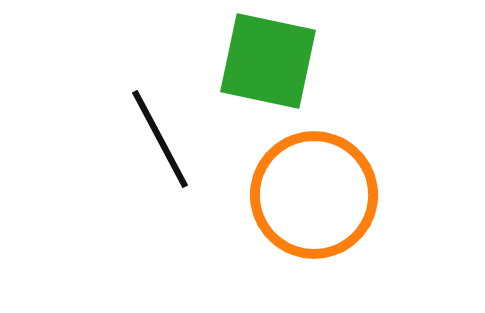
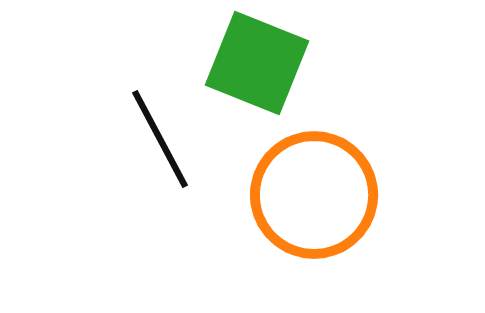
green square: moved 11 px left, 2 px down; rotated 10 degrees clockwise
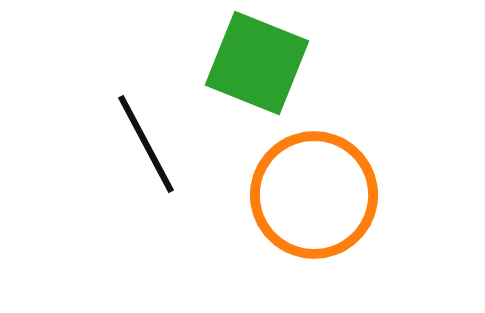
black line: moved 14 px left, 5 px down
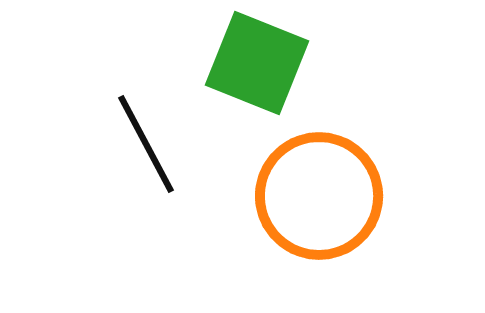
orange circle: moved 5 px right, 1 px down
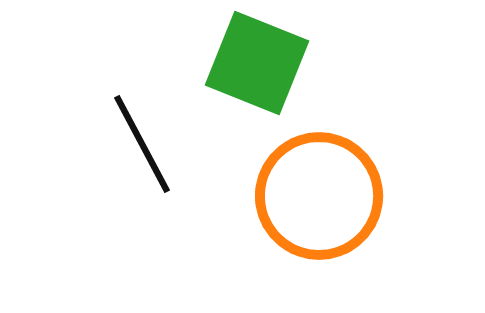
black line: moved 4 px left
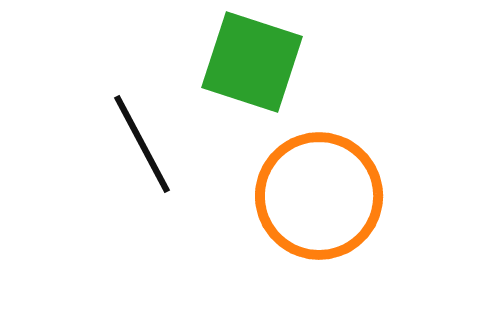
green square: moved 5 px left, 1 px up; rotated 4 degrees counterclockwise
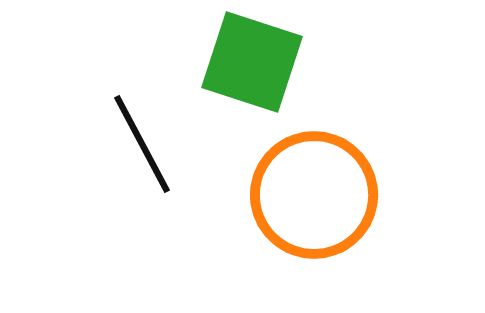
orange circle: moved 5 px left, 1 px up
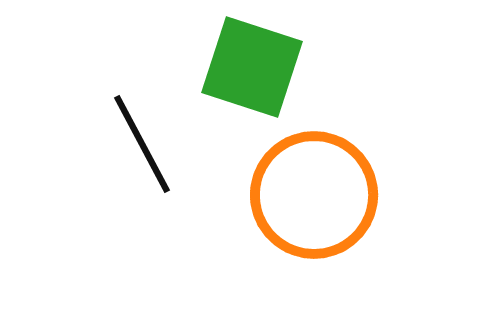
green square: moved 5 px down
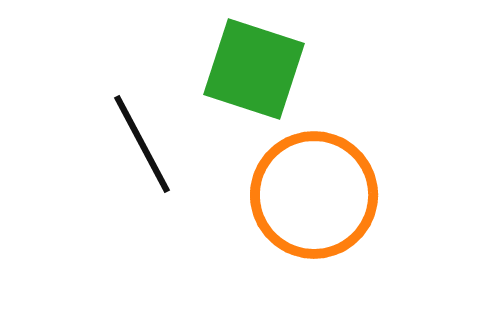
green square: moved 2 px right, 2 px down
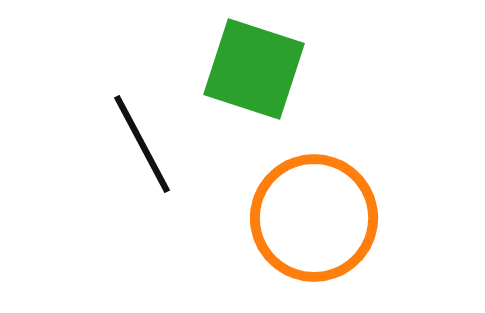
orange circle: moved 23 px down
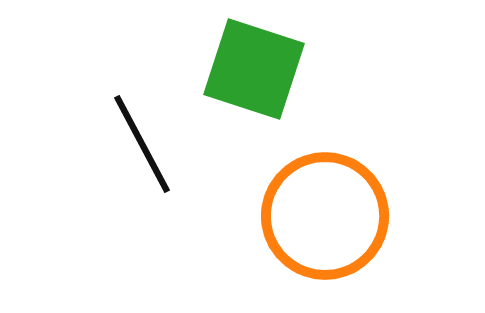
orange circle: moved 11 px right, 2 px up
